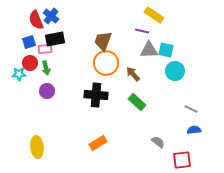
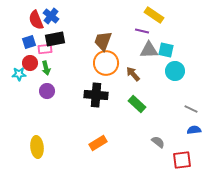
green rectangle: moved 2 px down
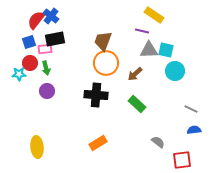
red semicircle: rotated 60 degrees clockwise
brown arrow: moved 2 px right; rotated 91 degrees counterclockwise
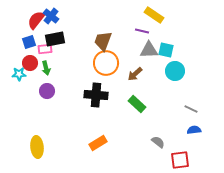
red square: moved 2 px left
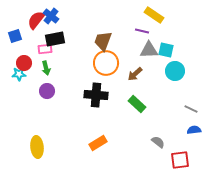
blue square: moved 14 px left, 6 px up
red circle: moved 6 px left
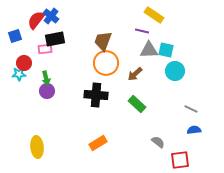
green arrow: moved 10 px down
